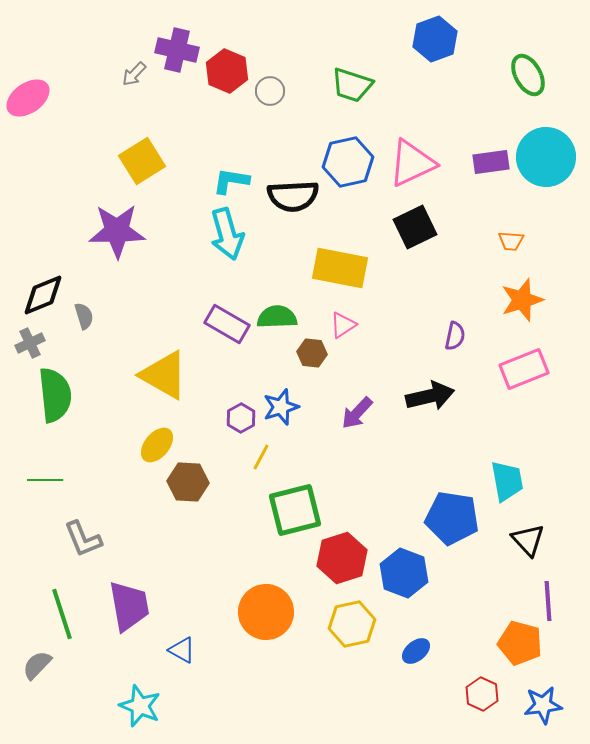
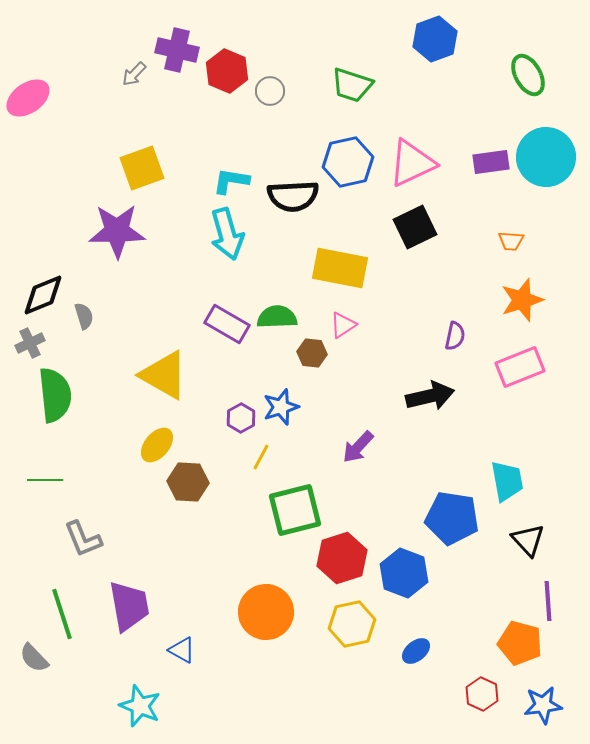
yellow square at (142, 161): moved 7 px down; rotated 12 degrees clockwise
pink rectangle at (524, 369): moved 4 px left, 2 px up
purple arrow at (357, 413): moved 1 px right, 34 px down
gray semicircle at (37, 665): moved 3 px left, 7 px up; rotated 88 degrees counterclockwise
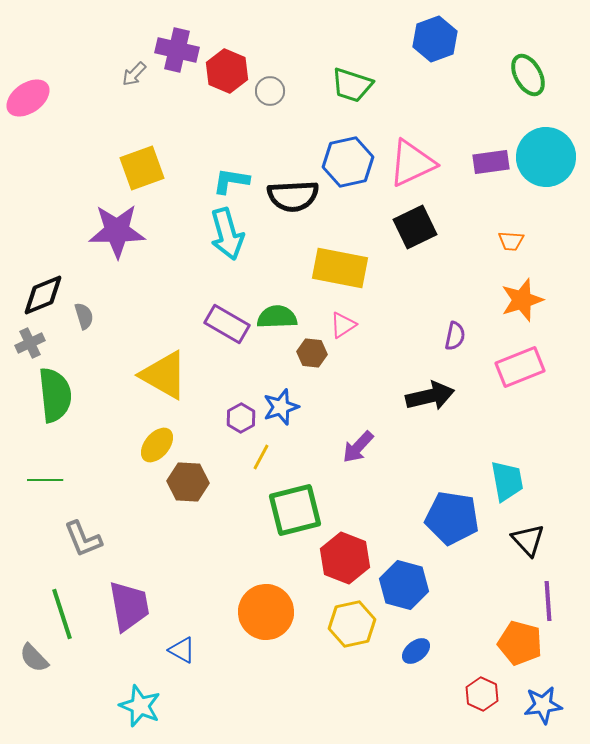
red hexagon at (342, 558): moved 3 px right; rotated 21 degrees counterclockwise
blue hexagon at (404, 573): moved 12 px down; rotated 6 degrees counterclockwise
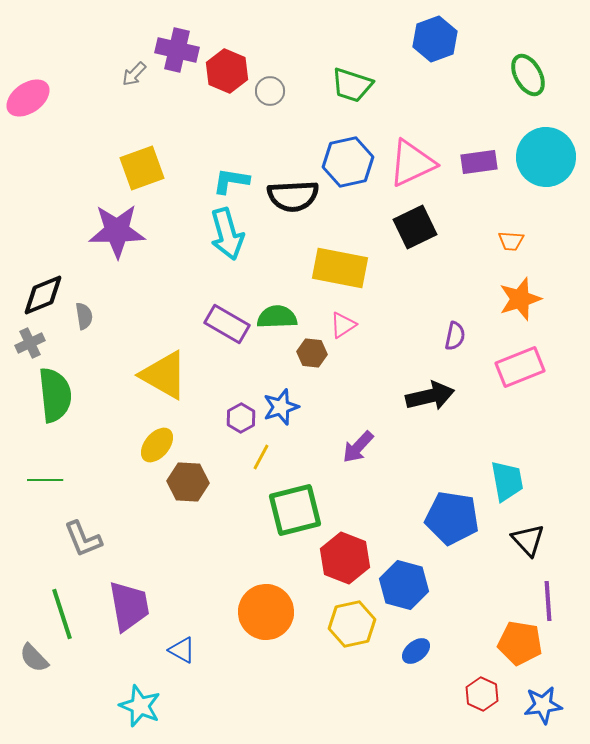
purple rectangle at (491, 162): moved 12 px left
orange star at (522, 300): moved 2 px left, 1 px up
gray semicircle at (84, 316): rotated 8 degrees clockwise
orange pentagon at (520, 643): rotated 6 degrees counterclockwise
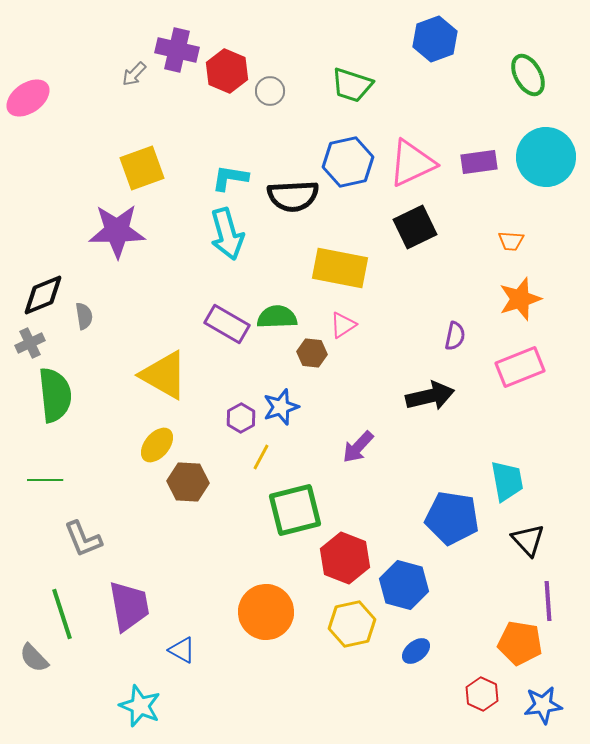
cyan L-shape at (231, 181): moved 1 px left, 3 px up
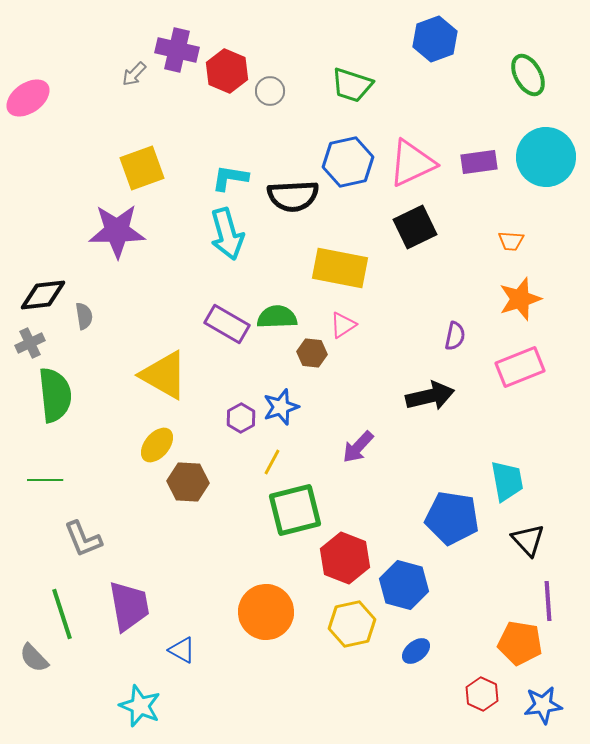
black diamond at (43, 295): rotated 15 degrees clockwise
yellow line at (261, 457): moved 11 px right, 5 px down
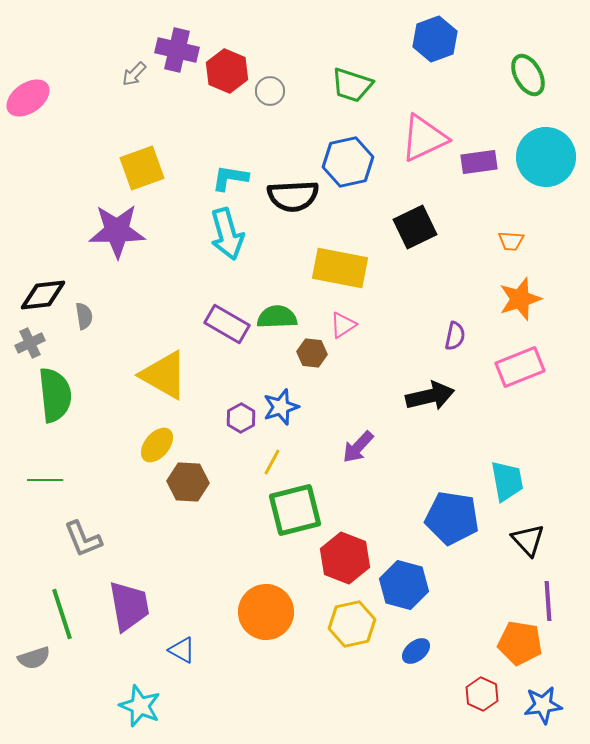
pink triangle at (412, 163): moved 12 px right, 25 px up
gray semicircle at (34, 658): rotated 64 degrees counterclockwise
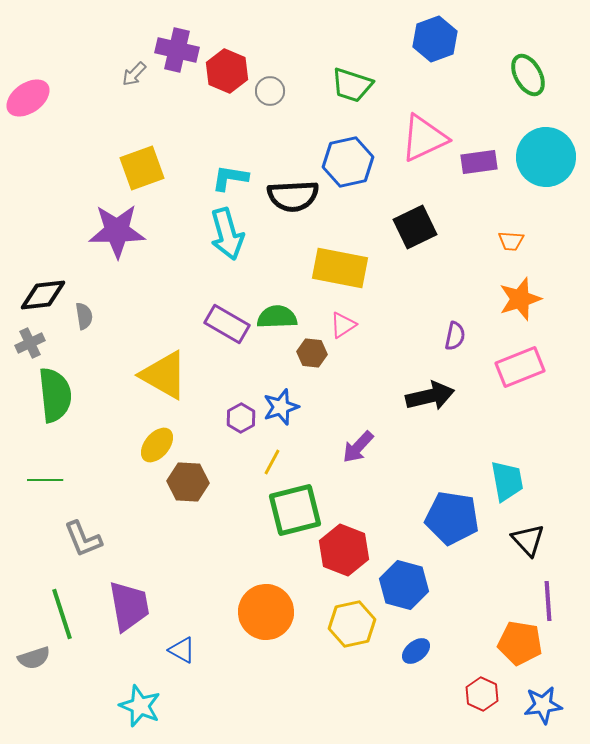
red hexagon at (345, 558): moved 1 px left, 8 px up
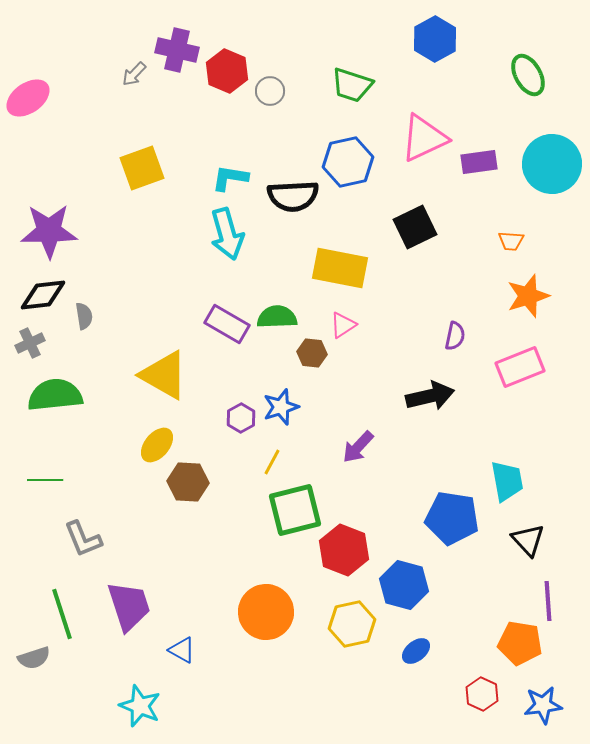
blue hexagon at (435, 39): rotated 9 degrees counterclockwise
cyan circle at (546, 157): moved 6 px right, 7 px down
purple star at (117, 231): moved 68 px left
orange star at (520, 299): moved 8 px right, 3 px up
green semicircle at (55, 395): rotated 90 degrees counterclockwise
purple trapezoid at (129, 606): rotated 8 degrees counterclockwise
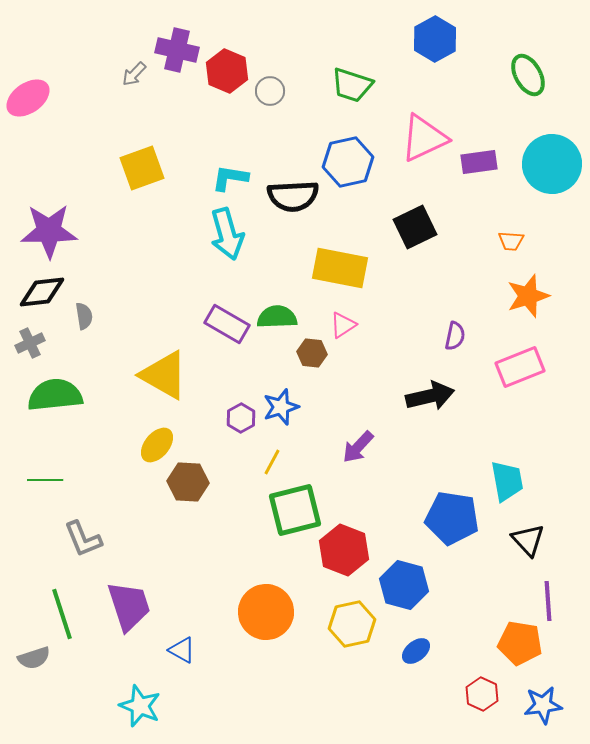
black diamond at (43, 295): moved 1 px left, 3 px up
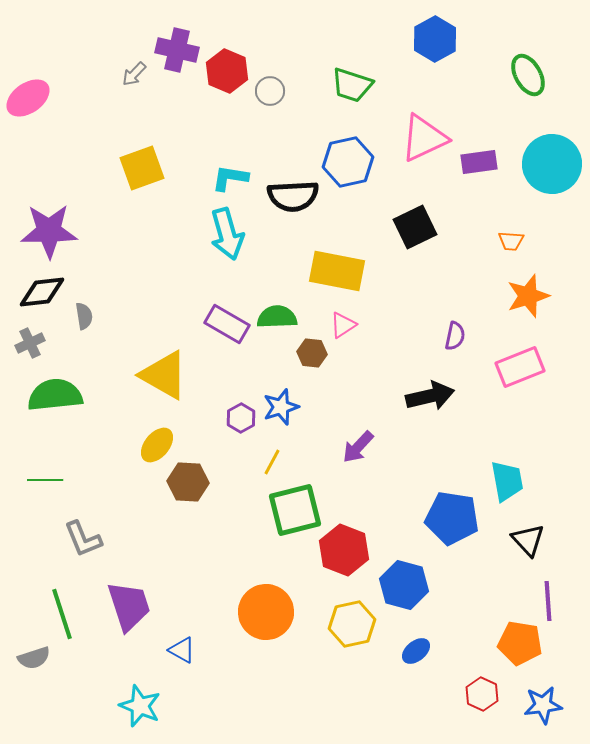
yellow rectangle at (340, 268): moved 3 px left, 3 px down
